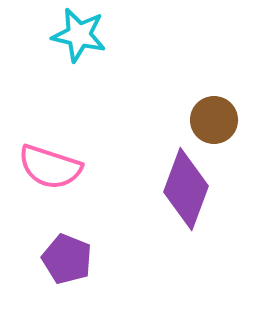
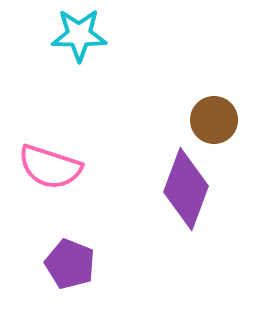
cyan star: rotated 12 degrees counterclockwise
purple pentagon: moved 3 px right, 5 px down
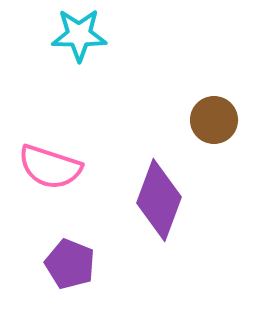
purple diamond: moved 27 px left, 11 px down
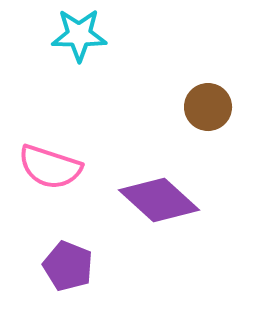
brown circle: moved 6 px left, 13 px up
purple diamond: rotated 68 degrees counterclockwise
purple pentagon: moved 2 px left, 2 px down
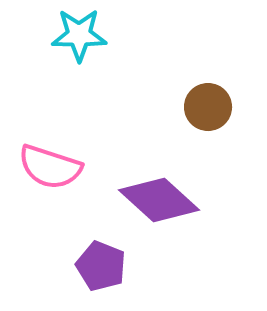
purple pentagon: moved 33 px right
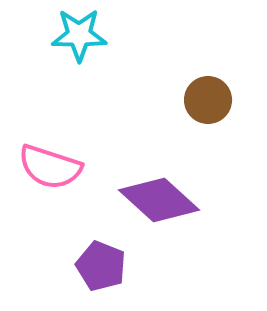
brown circle: moved 7 px up
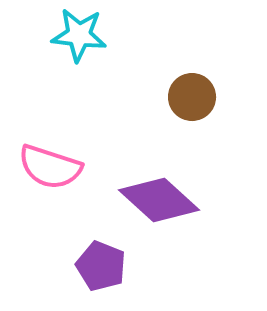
cyan star: rotated 6 degrees clockwise
brown circle: moved 16 px left, 3 px up
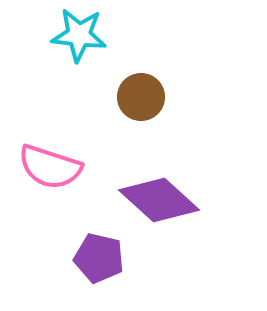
brown circle: moved 51 px left
purple pentagon: moved 2 px left, 8 px up; rotated 9 degrees counterclockwise
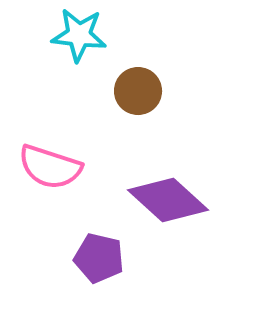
brown circle: moved 3 px left, 6 px up
purple diamond: moved 9 px right
